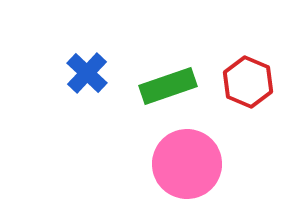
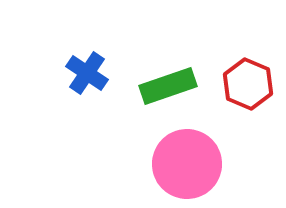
blue cross: rotated 9 degrees counterclockwise
red hexagon: moved 2 px down
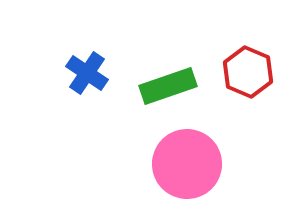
red hexagon: moved 12 px up
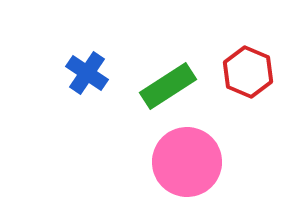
green rectangle: rotated 14 degrees counterclockwise
pink circle: moved 2 px up
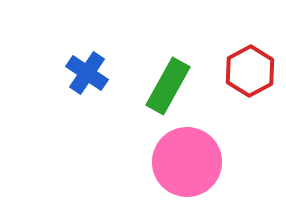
red hexagon: moved 2 px right, 1 px up; rotated 9 degrees clockwise
green rectangle: rotated 28 degrees counterclockwise
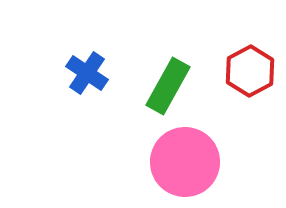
pink circle: moved 2 px left
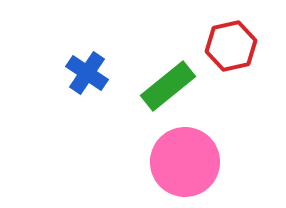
red hexagon: moved 19 px left, 25 px up; rotated 15 degrees clockwise
green rectangle: rotated 22 degrees clockwise
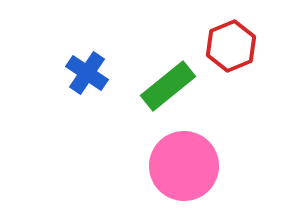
red hexagon: rotated 9 degrees counterclockwise
pink circle: moved 1 px left, 4 px down
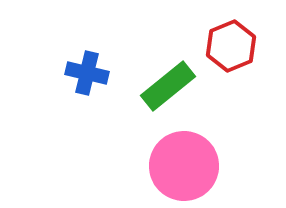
blue cross: rotated 21 degrees counterclockwise
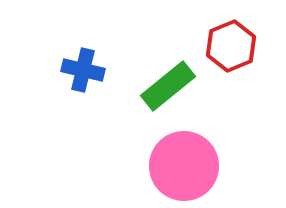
blue cross: moved 4 px left, 3 px up
